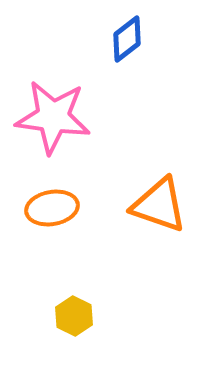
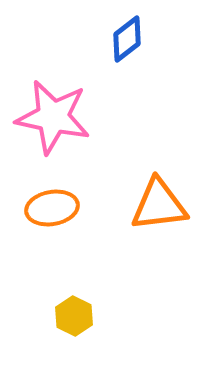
pink star: rotated 4 degrees clockwise
orange triangle: rotated 26 degrees counterclockwise
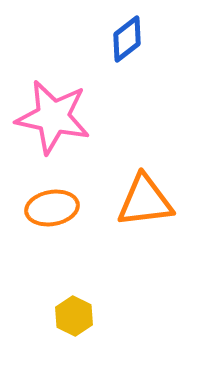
orange triangle: moved 14 px left, 4 px up
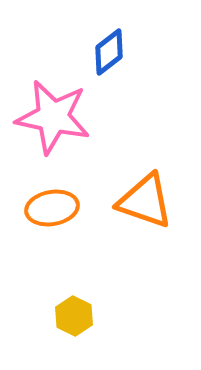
blue diamond: moved 18 px left, 13 px down
orange triangle: rotated 26 degrees clockwise
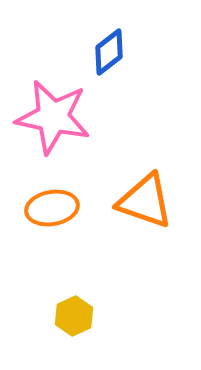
yellow hexagon: rotated 9 degrees clockwise
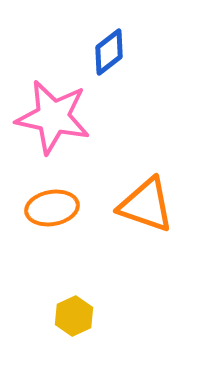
orange triangle: moved 1 px right, 4 px down
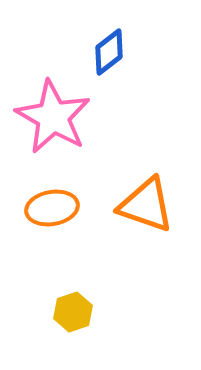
pink star: rotated 18 degrees clockwise
yellow hexagon: moved 1 px left, 4 px up; rotated 6 degrees clockwise
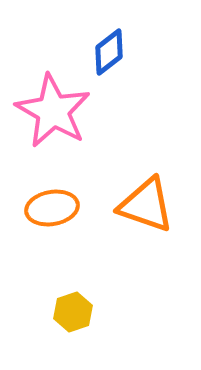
pink star: moved 6 px up
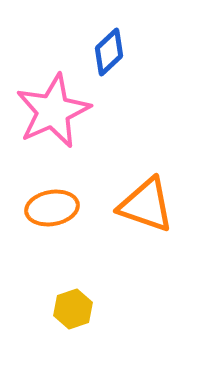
blue diamond: rotated 6 degrees counterclockwise
pink star: rotated 18 degrees clockwise
yellow hexagon: moved 3 px up
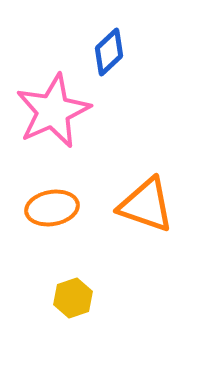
yellow hexagon: moved 11 px up
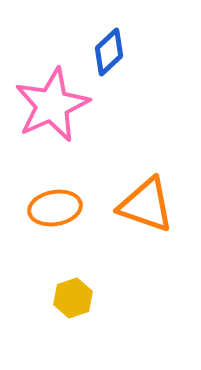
pink star: moved 1 px left, 6 px up
orange ellipse: moved 3 px right
